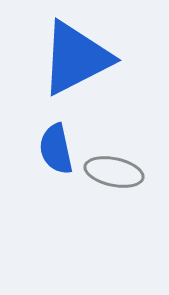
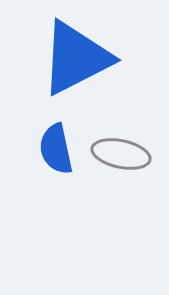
gray ellipse: moved 7 px right, 18 px up
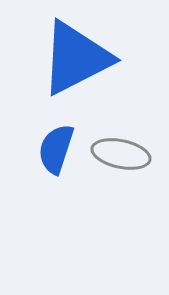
blue semicircle: rotated 30 degrees clockwise
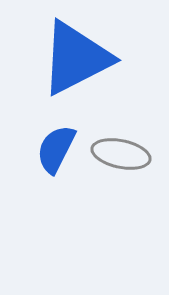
blue semicircle: rotated 9 degrees clockwise
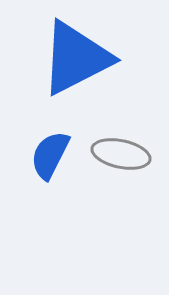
blue semicircle: moved 6 px left, 6 px down
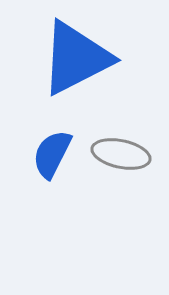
blue semicircle: moved 2 px right, 1 px up
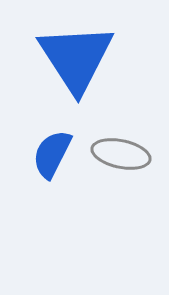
blue triangle: rotated 36 degrees counterclockwise
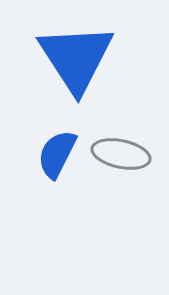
blue semicircle: moved 5 px right
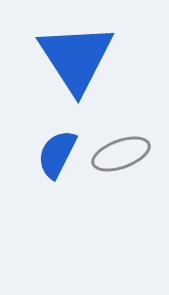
gray ellipse: rotated 32 degrees counterclockwise
